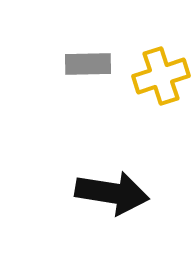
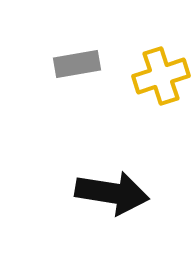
gray rectangle: moved 11 px left; rotated 9 degrees counterclockwise
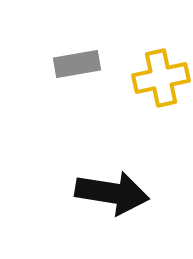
yellow cross: moved 2 px down; rotated 6 degrees clockwise
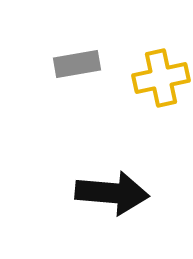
black arrow: rotated 4 degrees counterclockwise
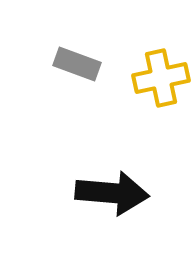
gray rectangle: rotated 30 degrees clockwise
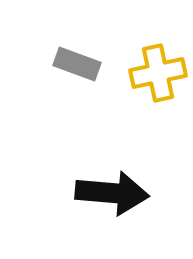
yellow cross: moved 3 px left, 5 px up
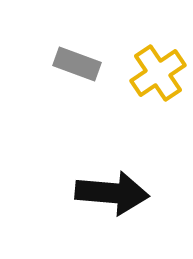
yellow cross: rotated 22 degrees counterclockwise
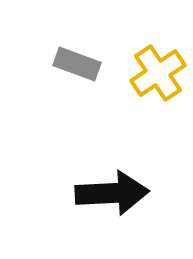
black arrow: rotated 8 degrees counterclockwise
